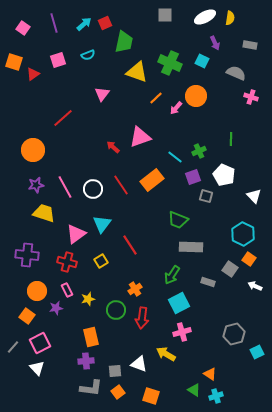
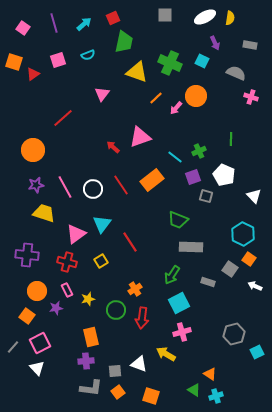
red square at (105, 23): moved 8 px right, 5 px up
red line at (130, 245): moved 3 px up
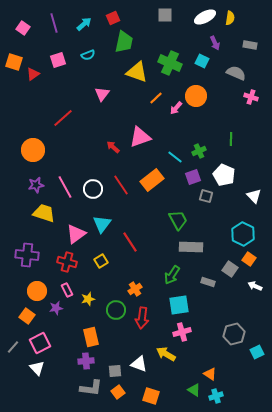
green trapezoid at (178, 220): rotated 140 degrees counterclockwise
cyan square at (179, 303): moved 2 px down; rotated 20 degrees clockwise
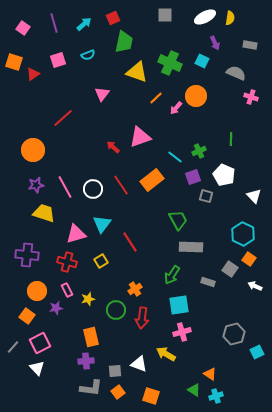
pink triangle at (76, 234): rotated 20 degrees clockwise
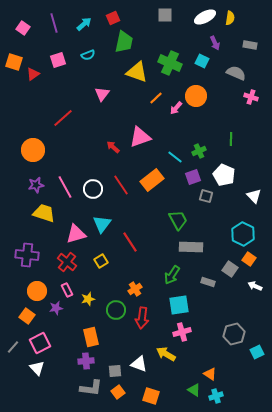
red cross at (67, 262): rotated 24 degrees clockwise
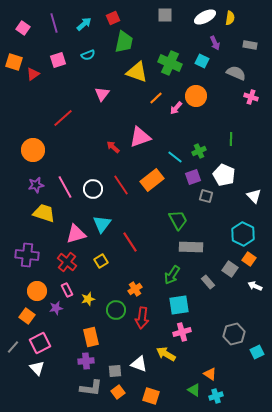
gray rectangle at (208, 282): rotated 32 degrees clockwise
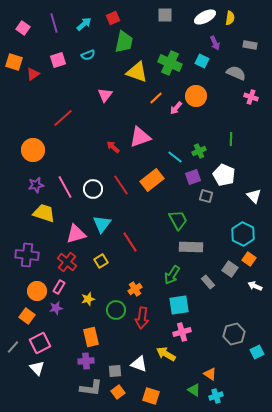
pink triangle at (102, 94): moved 3 px right, 1 px down
pink rectangle at (67, 290): moved 8 px left, 3 px up; rotated 56 degrees clockwise
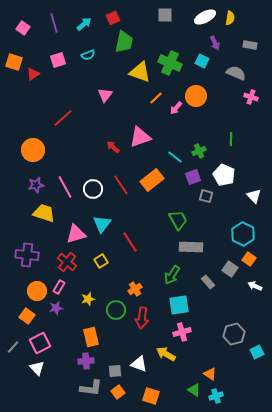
yellow triangle at (137, 72): moved 3 px right
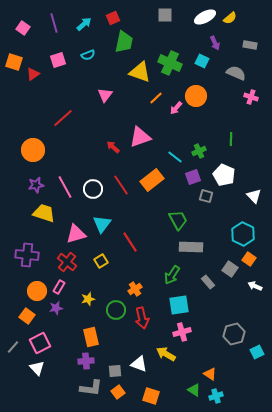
yellow semicircle at (230, 18): rotated 40 degrees clockwise
red arrow at (142, 318): rotated 20 degrees counterclockwise
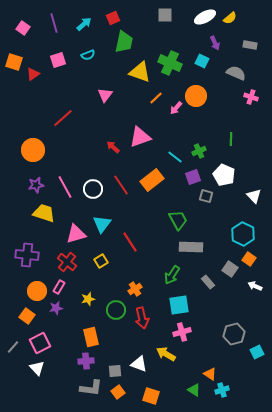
cyan cross at (216, 396): moved 6 px right, 6 px up
